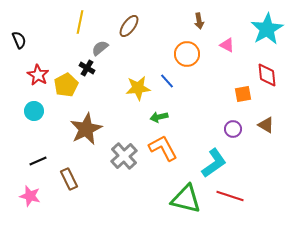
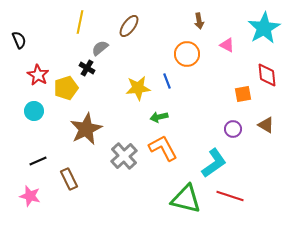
cyan star: moved 3 px left, 1 px up
blue line: rotated 21 degrees clockwise
yellow pentagon: moved 3 px down; rotated 10 degrees clockwise
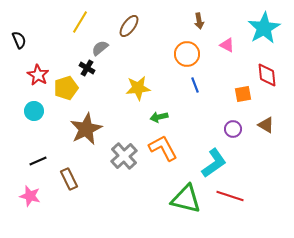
yellow line: rotated 20 degrees clockwise
blue line: moved 28 px right, 4 px down
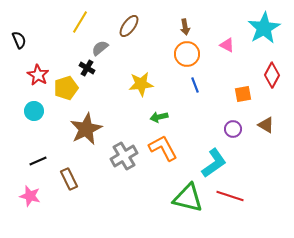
brown arrow: moved 14 px left, 6 px down
red diamond: moved 5 px right; rotated 35 degrees clockwise
yellow star: moved 3 px right, 4 px up
gray cross: rotated 12 degrees clockwise
green triangle: moved 2 px right, 1 px up
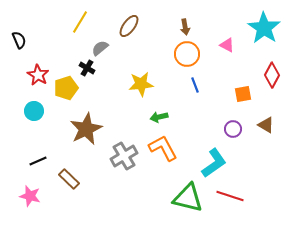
cyan star: rotated 8 degrees counterclockwise
brown rectangle: rotated 20 degrees counterclockwise
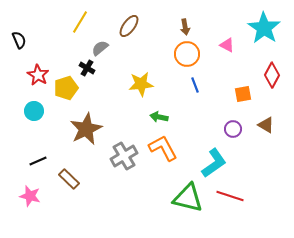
green arrow: rotated 24 degrees clockwise
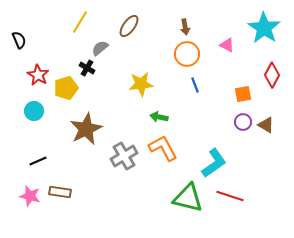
purple circle: moved 10 px right, 7 px up
brown rectangle: moved 9 px left, 13 px down; rotated 35 degrees counterclockwise
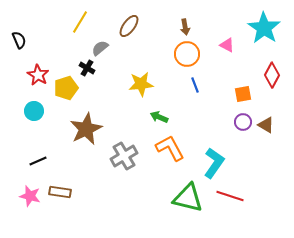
green arrow: rotated 12 degrees clockwise
orange L-shape: moved 7 px right
cyan L-shape: rotated 20 degrees counterclockwise
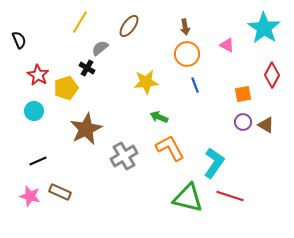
yellow star: moved 5 px right, 2 px up
brown rectangle: rotated 15 degrees clockwise
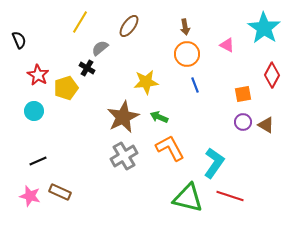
brown star: moved 37 px right, 12 px up
